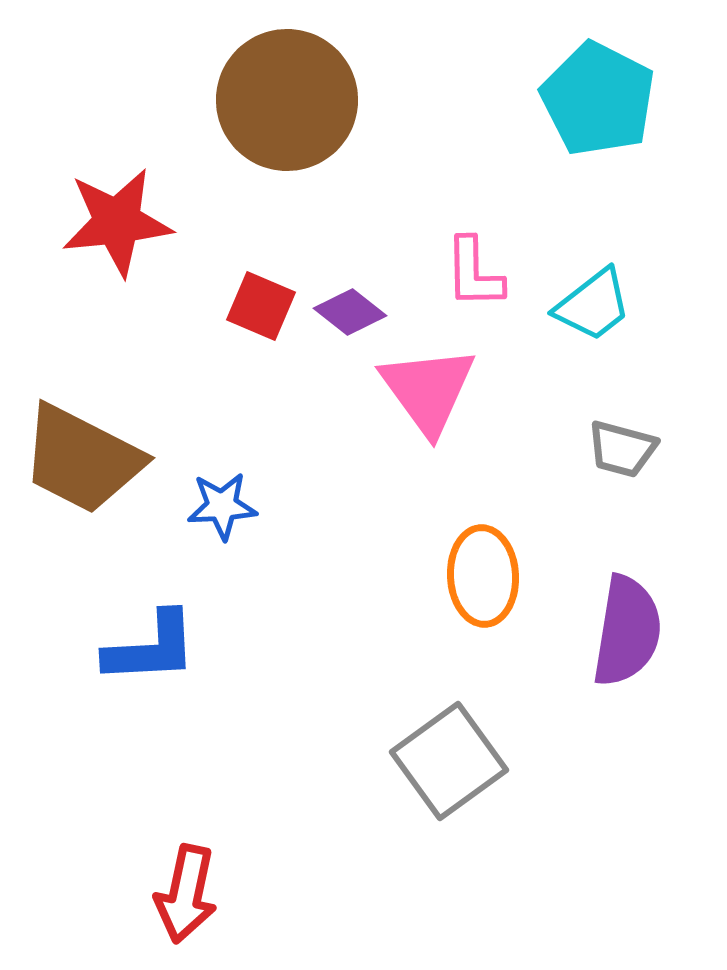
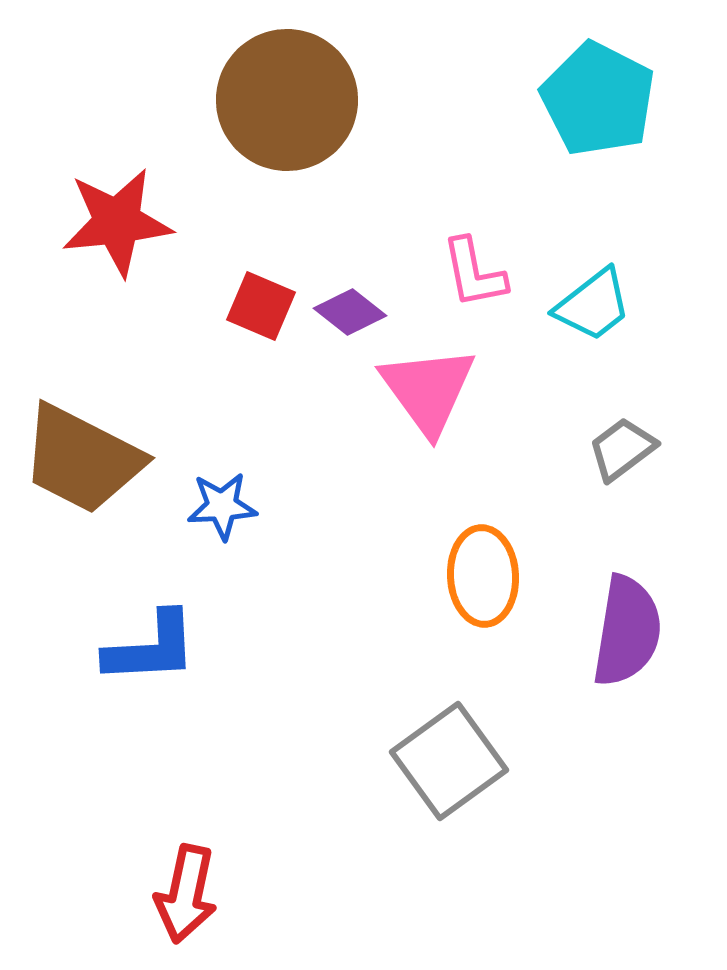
pink L-shape: rotated 10 degrees counterclockwise
gray trapezoid: rotated 128 degrees clockwise
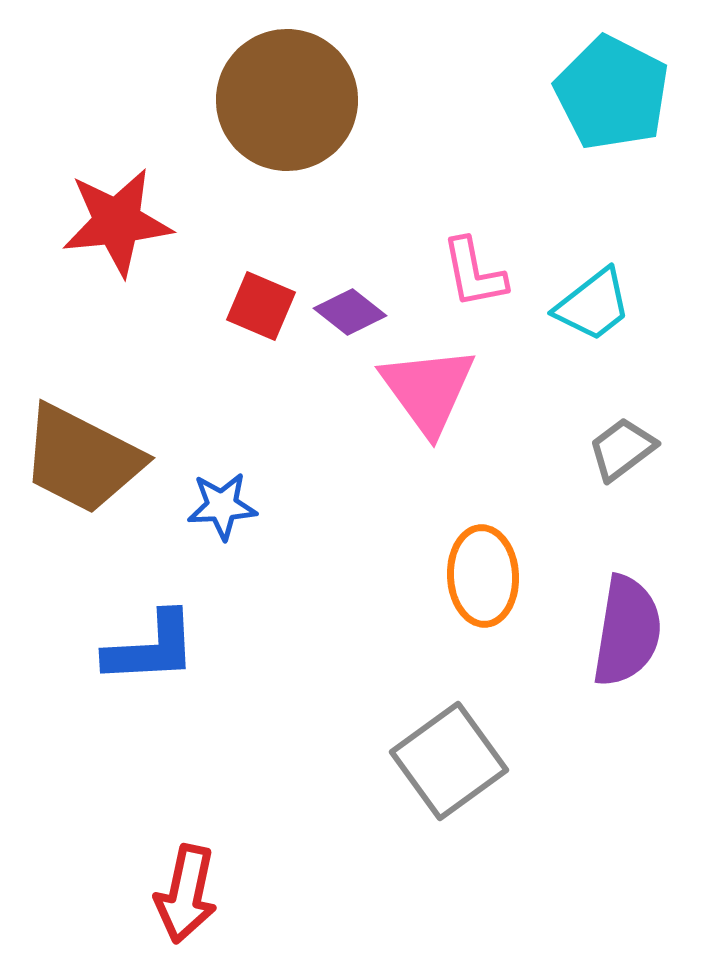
cyan pentagon: moved 14 px right, 6 px up
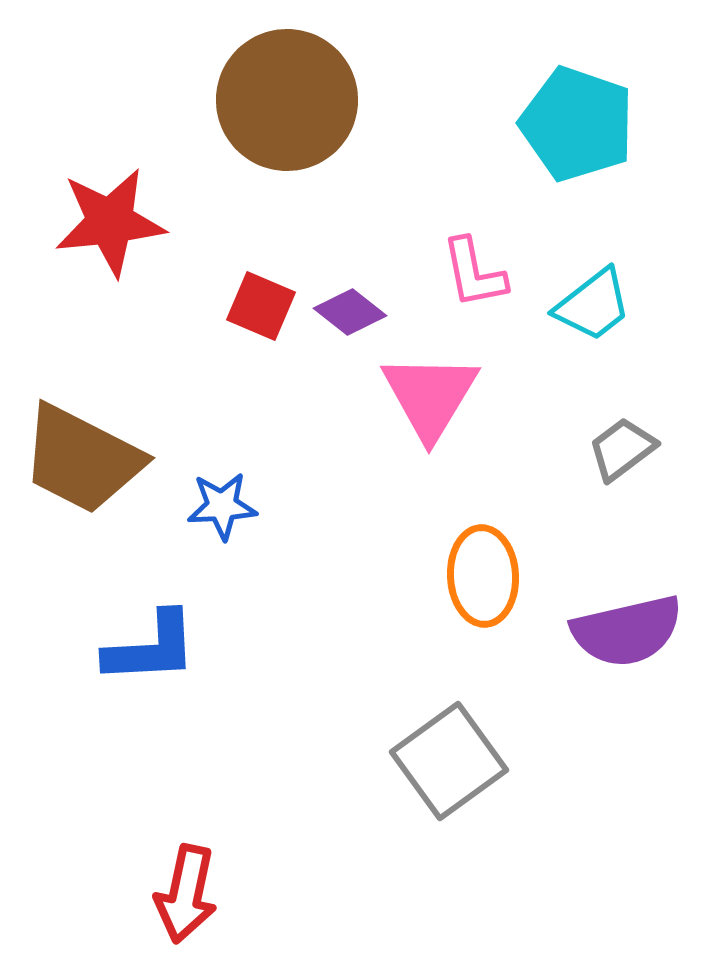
cyan pentagon: moved 35 px left, 31 px down; rotated 8 degrees counterclockwise
red star: moved 7 px left
pink triangle: moved 2 px right, 6 px down; rotated 7 degrees clockwise
purple semicircle: rotated 68 degrees clockwise
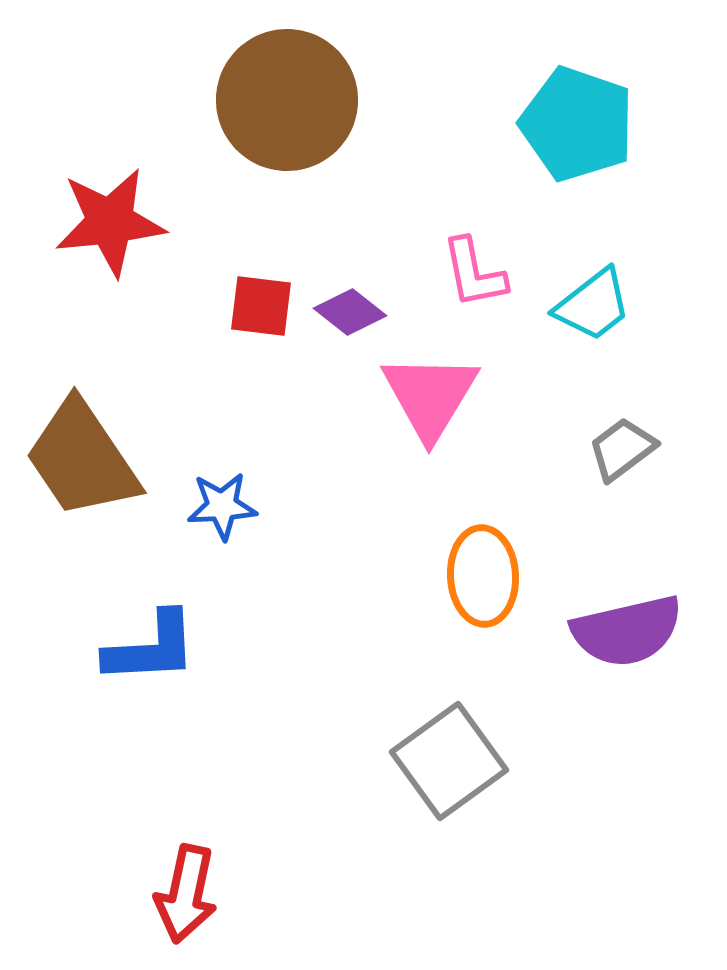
red square: rotated 16 degrees counterclockwise
brown trapezoid: rotated 29 degrees clockwise
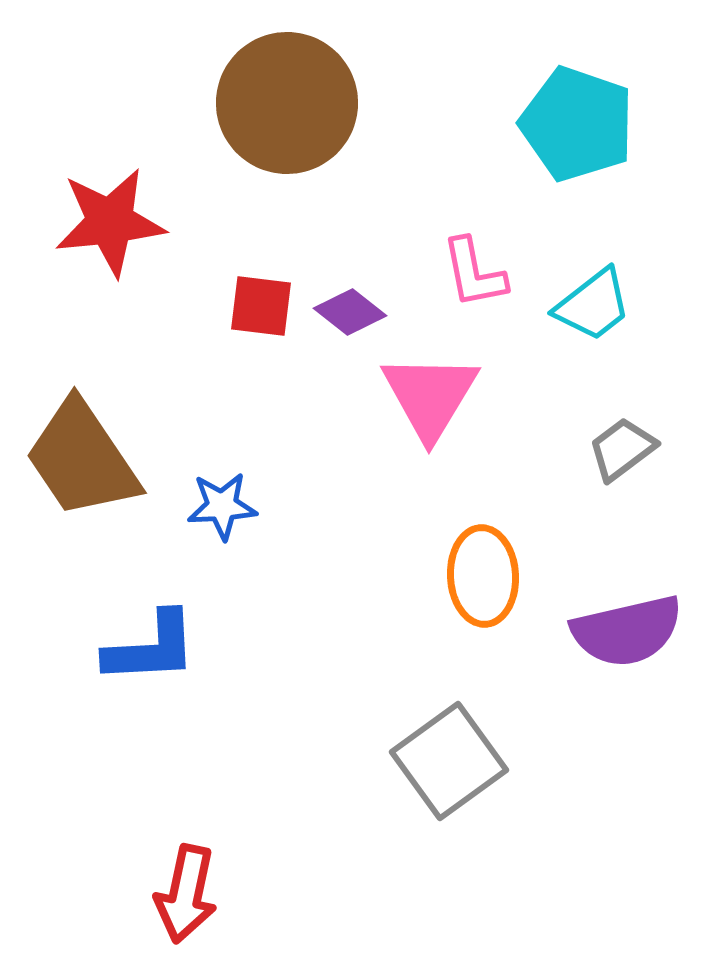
brown circle: moved 3 px down
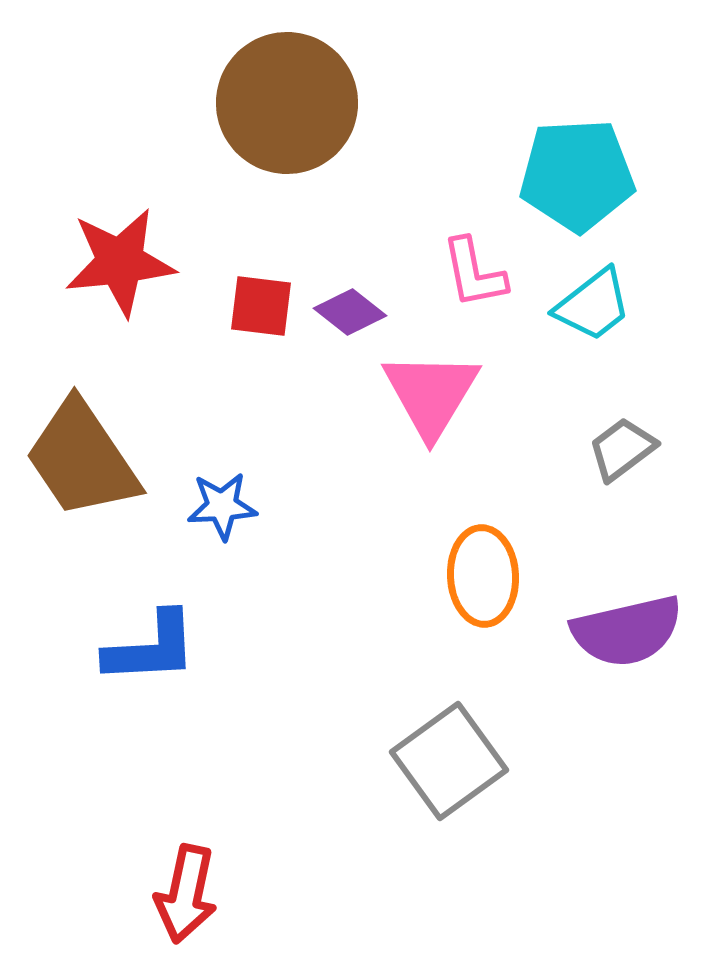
cyan pentagon: moved 51 px down; rotated 22 degrees counterclockwise
red star: moved 10 px right, 40 px down
pink triangle: moved 1 px right, 2 px up
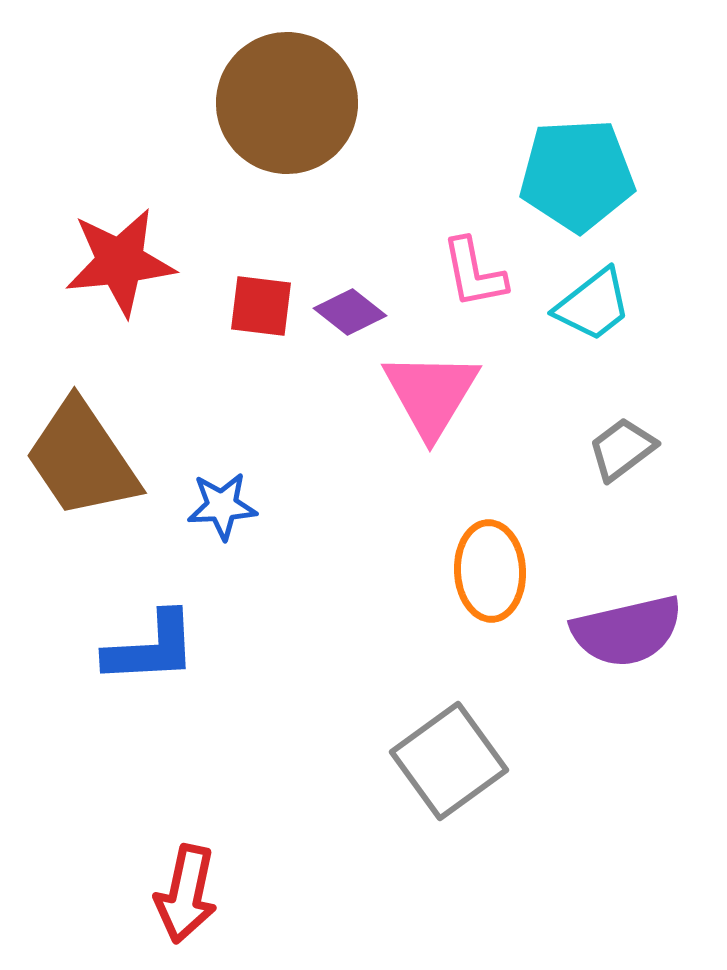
orange ellipse: moved 7 px right, 5 px up
